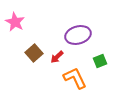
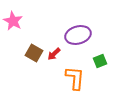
pink star: moved 2 px left, 1 px up
brown square: rotated 18 degrees counterclockwise
red arrow: moved 3 px left, 3 px up
orange L-shape: rotated 30 degrees clockwise
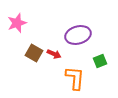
pink star: moved 4 px right, 2 px down; rotated 24 degrees clockwise
red arrow: rotated 112 degrees counterclockwise
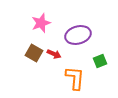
pink star: moved 24 px right
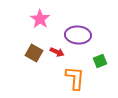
pink star: moved 1 px left, 4 px up; rotated 18 degrees counterclockwise
purple ellipse: rotated 20 degrees clockwise
red arrow: moved 3 px right, 2 px up
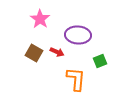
orange L-shape: moved 1 px right, 1 px down
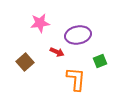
pink star: moved 4 px down; rotated 30 degrees clockwise
purple ellipse: rotated 15 degrees counterclockwise
brown square: moved 9 px left, 9 px down; rotated 18 degrees clockwise
